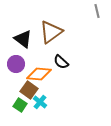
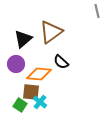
black triangle: rotated 42 degrees clockwise
brown square: moved 2 px right, 2 px down; rotated 30 degrees counterclockwise
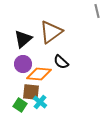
purple circle: moved 7 px right
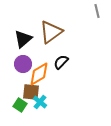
black semicircle: rotated 91 degrees clockwise
orange diamond: rotated 35 degrees counterclockwise
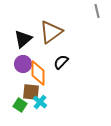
orange diamond: moved 1 px left, 1 px up; rotated 60 degrees counterclockwise
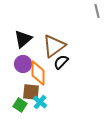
brown triangle: moved 3 px right, 14 px down
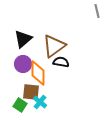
black semicircle: rotated 56 degrees clockwise
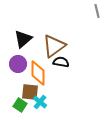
purple circle: moved 5 px left
brown square: moved 1 px left
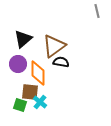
green square: rotated 16 degrees counterclockwise
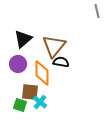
brown triangle: rotated 15 degrees counterclockwise
orange diamond: moved 4 px right
